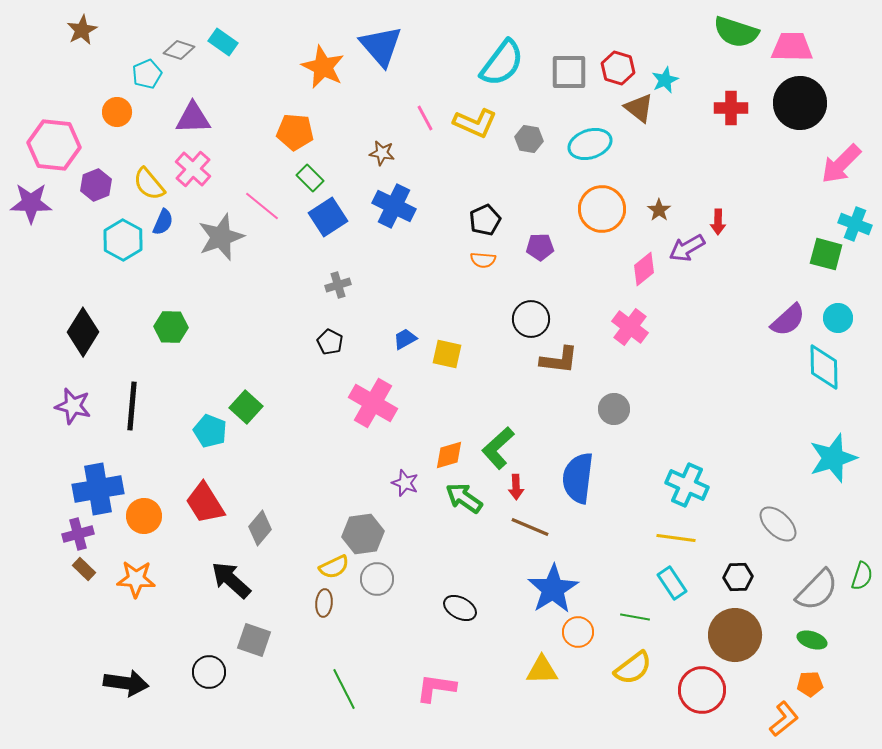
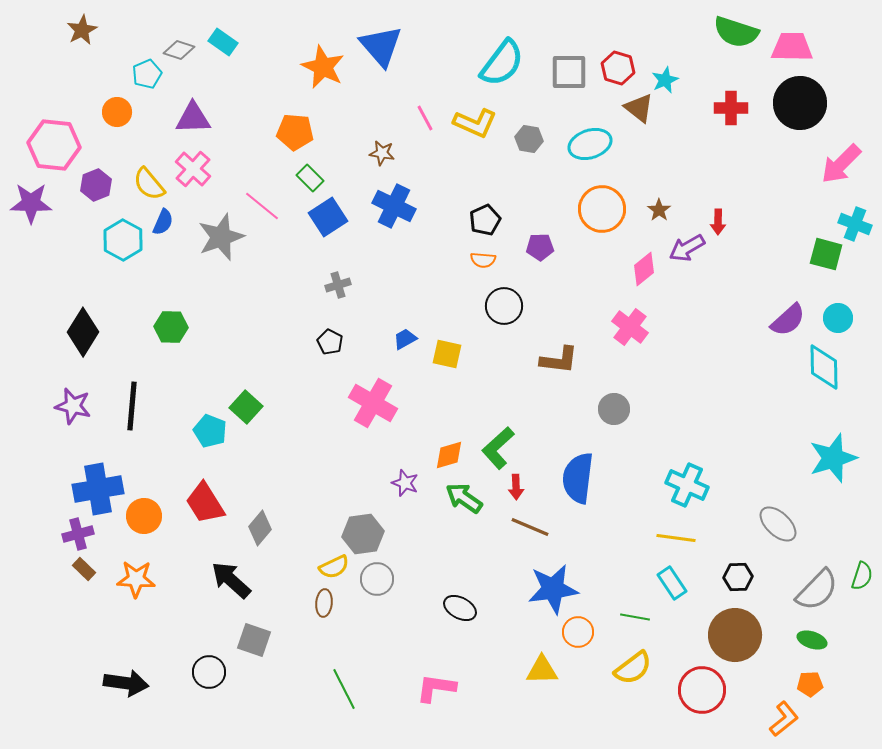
black circle at (531, 319): moved 27 px left, 13 px up
blue star at (553, 589): rotated 24 degrees clockwise
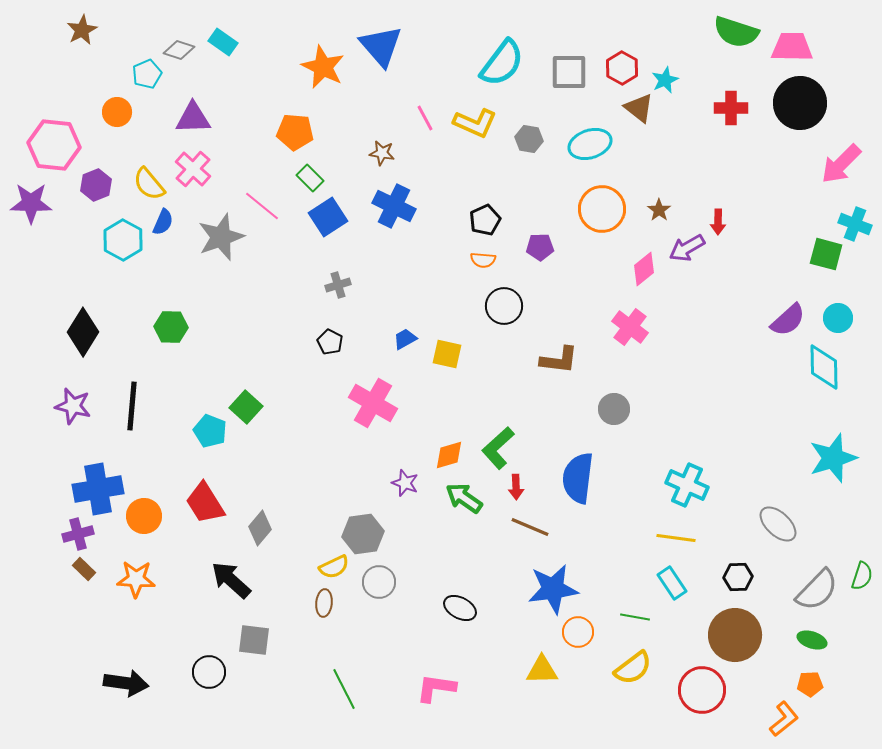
red hexagon at (618, 68): moved 4 px right; rotated 12 degrees clockwise
gray circle at (377, 579): moved 2 px right, 3 px down
gray square at (254, 640): rotated 12 degrees counterclockwise
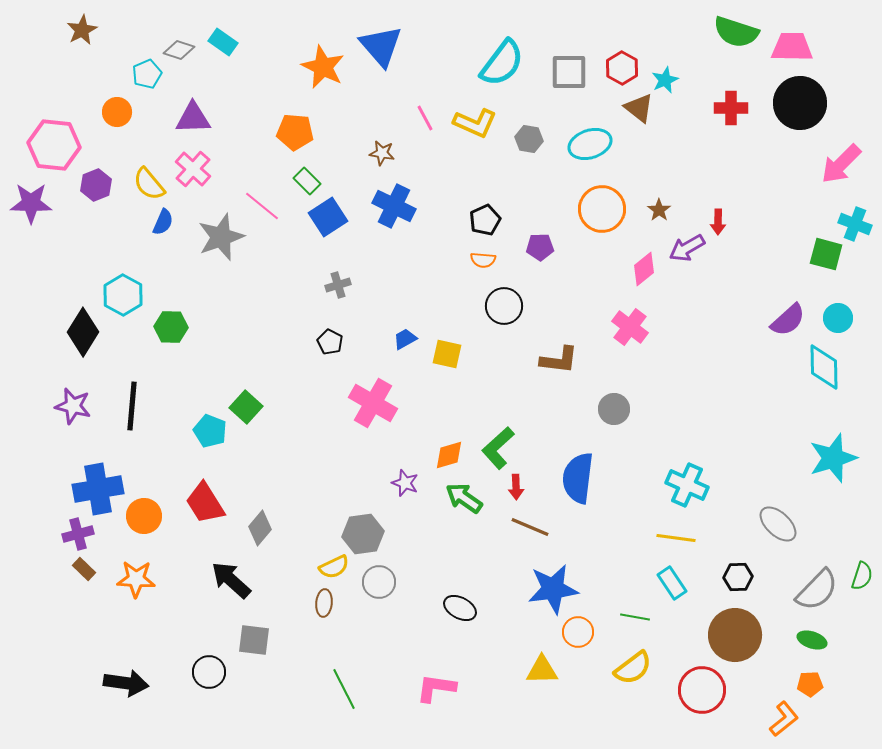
green rectangle at (310, 178): moved 3 px left, 3 px down
cyan hexagon at (123, 240): moved 55 px down
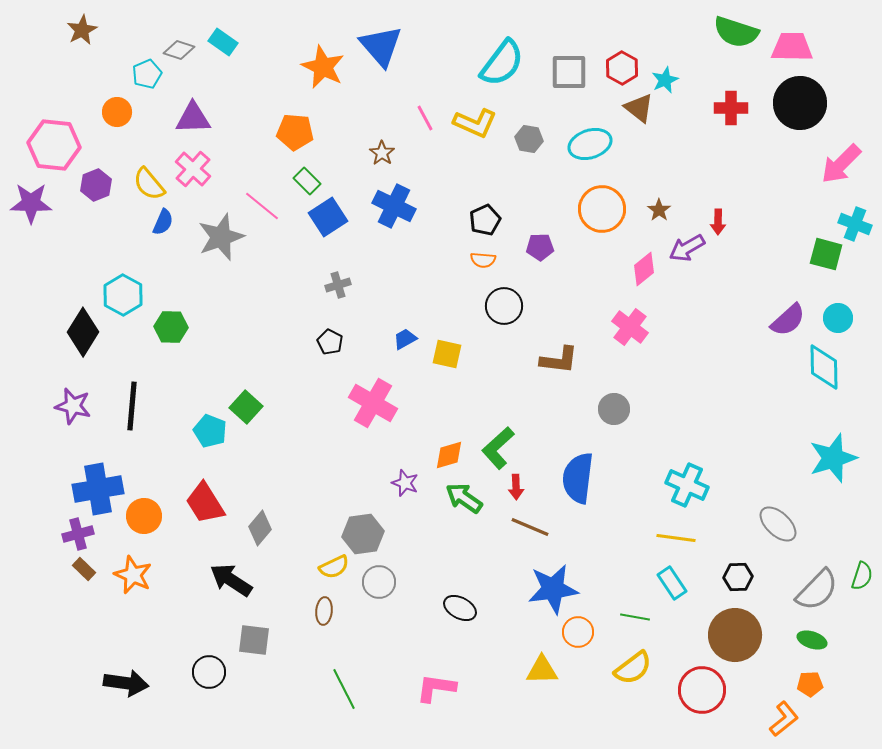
brown star at (382, 153): rotated 25 degrees clockwise
orange star at (136, 579): moved 3 px left, 4 px up; rotated 21 degrees clockwise
black arrow at (231, 580): rotated 9 degrees counterclockwise
brown ellipse at (324, 603): moved 8 px down
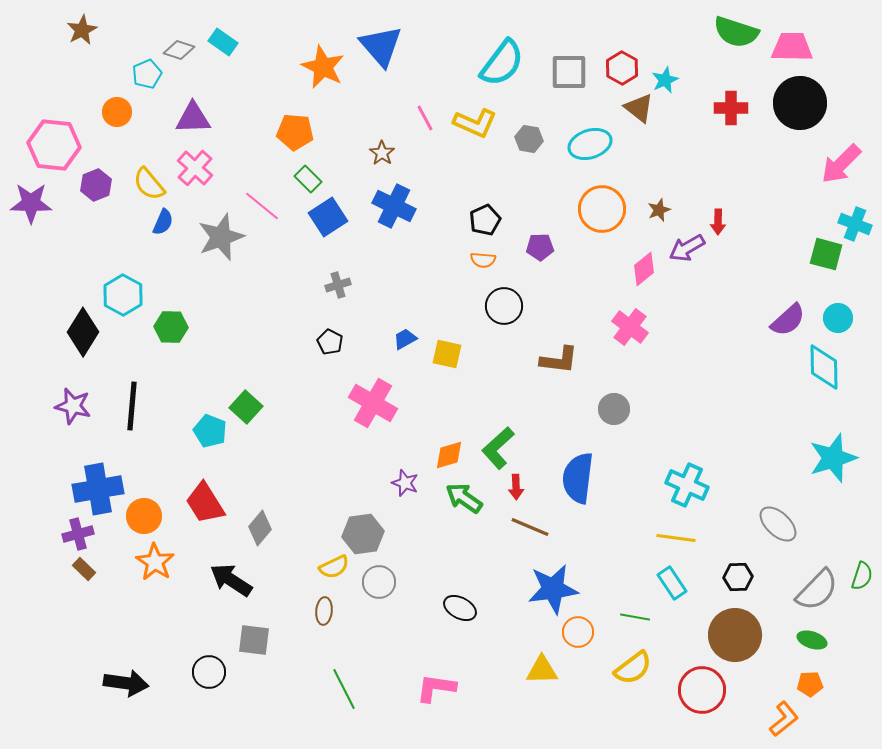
pink cross at (193, 169): moved 2 px right, 1 px up
green rectangle at (307, 181): moved 1 px right, 2 px up
brown star at (659, 210): rotated 15 degrees clockwise
orange star at (133, 575): moved 22 px right, 13 px up; rotated 9 degrees clockwise
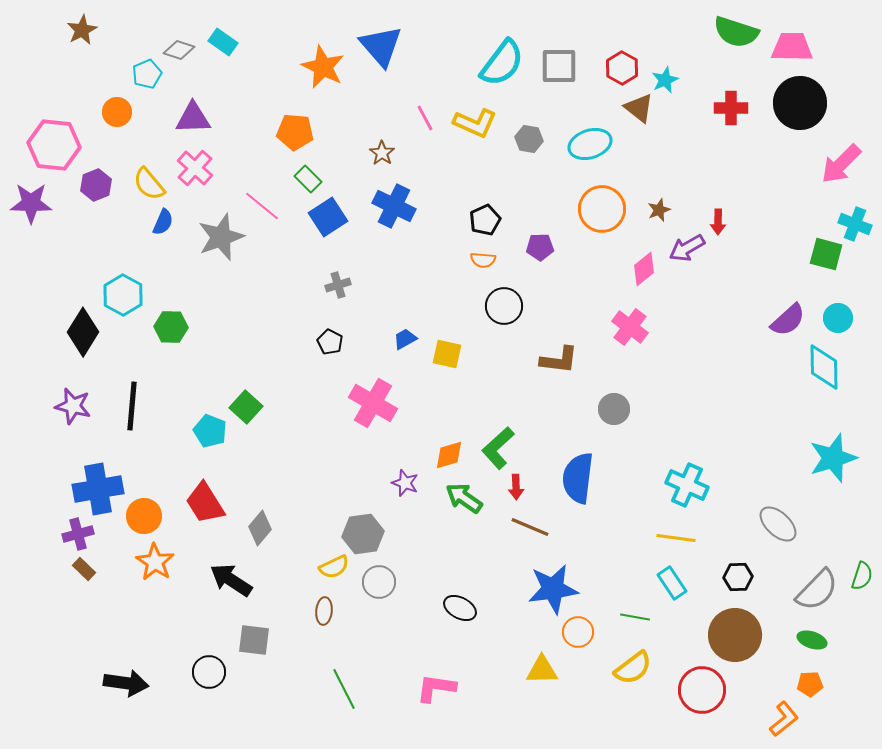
gray square at (569, 72): moved 10 px left, 6 px up
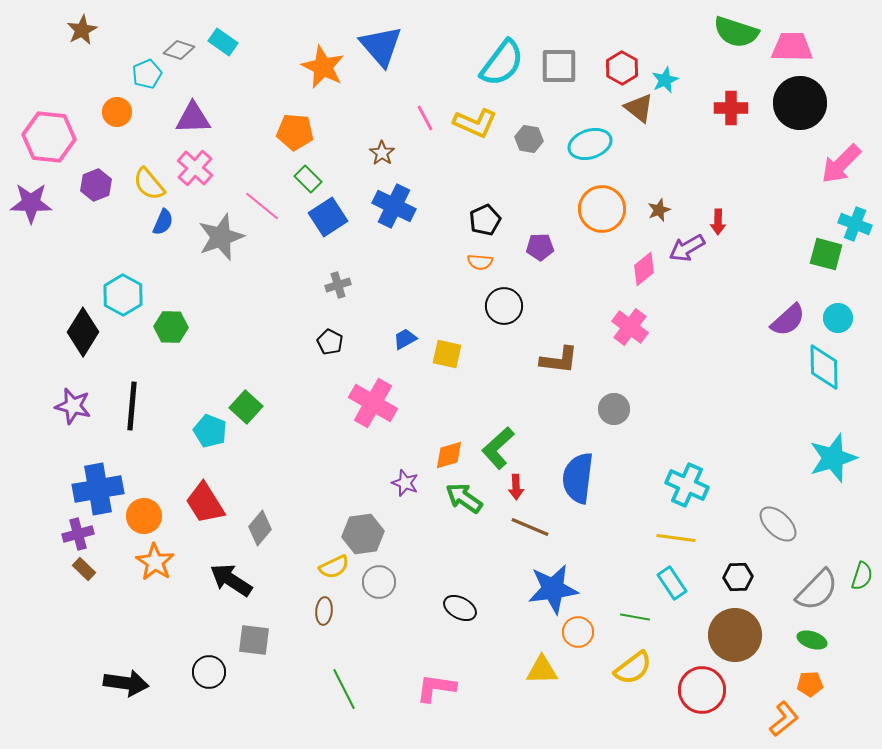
pink hexagon at (54, 145): moved 5 px left, 8 px up
orange semicircle at (483, 260): moved 3 px left, 2 px down
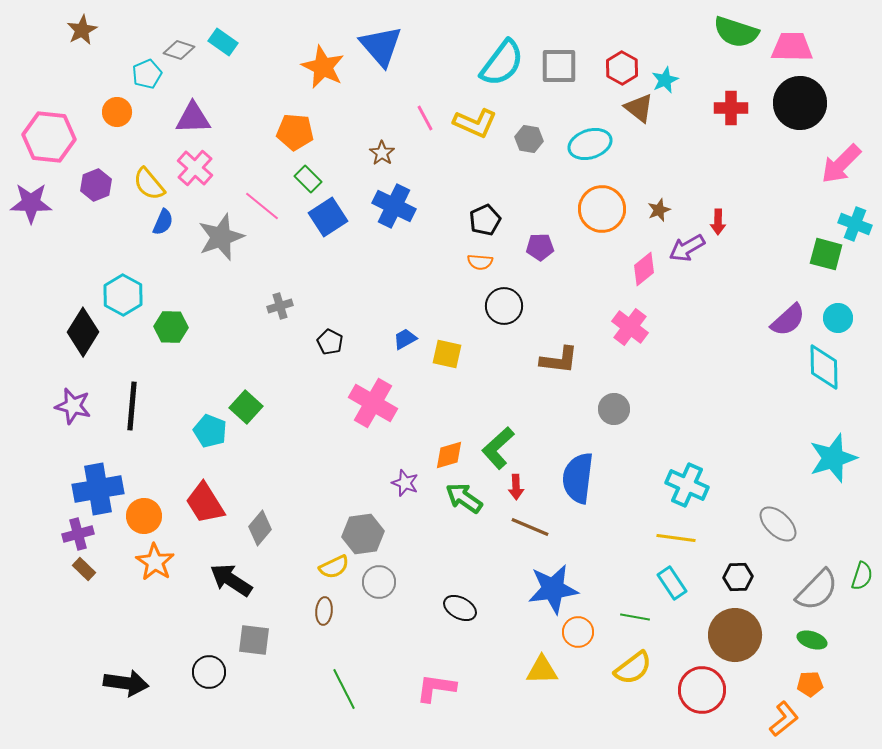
gray cross at (338, 285): moved 58 px left, 21 px down
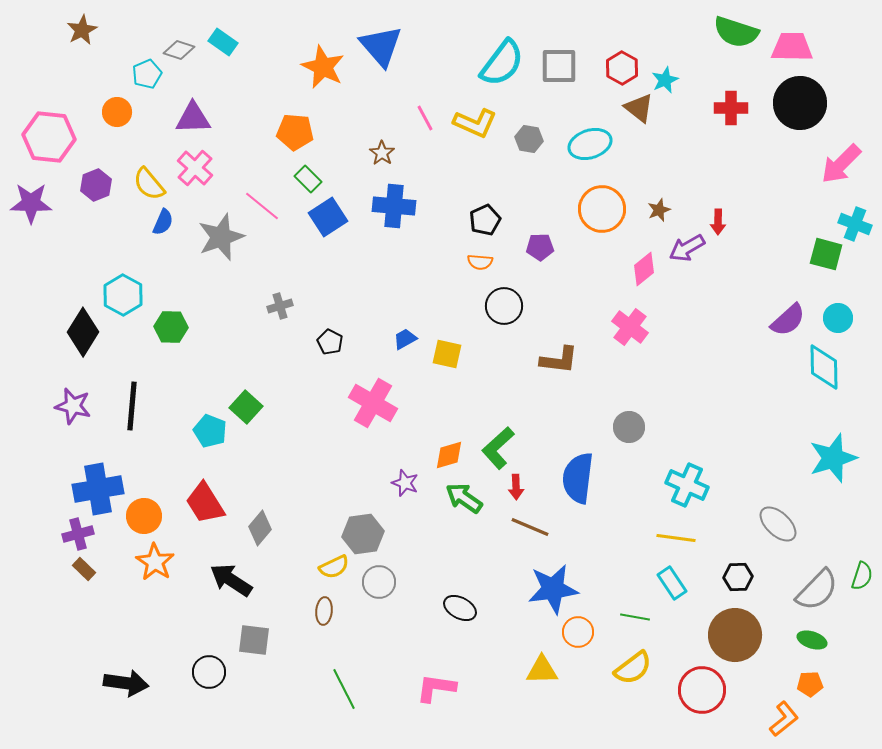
blue cross at (394, 206): rotated 21 degrees counterclockwise
gray circle at (614, 409): moved 15 px right, 18 px down
